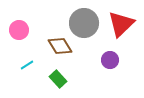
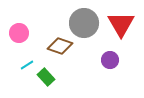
red triangle: rotated 16 degrees counterclockwise
pink circle: moved 3 px down
brown diamond: rotated 40 degrees counterclockwise
green rectangle: moved 12 px left, 2 px up
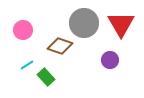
pink circle: moved 4 px right, 3 px up
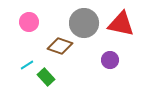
red triangle: rotated 48 degrees counterclockwise
pink circle: moved 6 px right, 8 px up
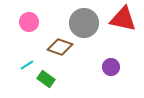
red triangle: moved 2 px right, 5 px up
brown diamond: moved 1 px down
purple circle: moved 1 px right, 7 px down
green rectangle: moved 2 px down; rotated 12 degrees counterclockwise
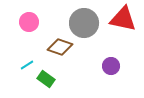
purple circle: moved 1 px up
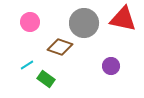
pink circle: moved 1 px right
